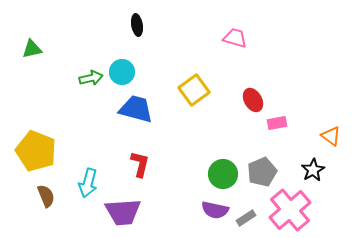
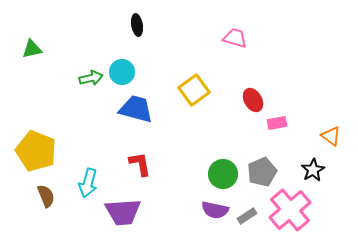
red L-shape: rotated 24 degrees counterclockwise
gray rectangle: moved 1 px right, 2 px up
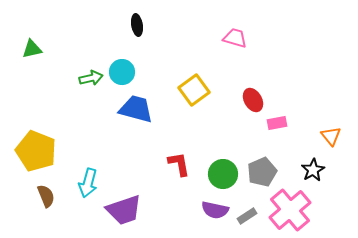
orange triangle: rotated 15 degrees clockwise
red L-shape: moved 39 px right
purple trapezoid: moved 1 px right, 2 px up; rotated 15 degrees counterclockwise
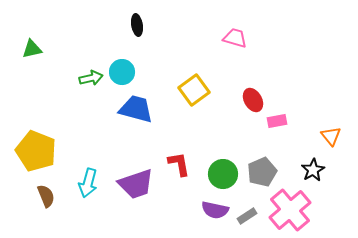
pink rectangle: moved 2 px up
purple trapezoid: moved 12 px right, 26 px up
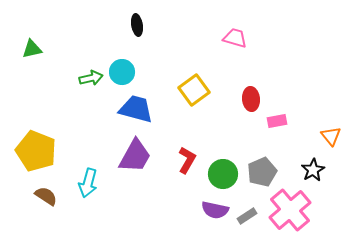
red ellipse: moved 2 px left, 1 px up; rotated 25 degrees clockwise
red L-shape: moved 8 px right, 4 px up; rotated 40 degrees clockwise
purple trapezoid: moved 1 px left, 28 px up; rotated 42 degrees counterclockwise
brown semicircle: rotated 35 degrees counterclockwise
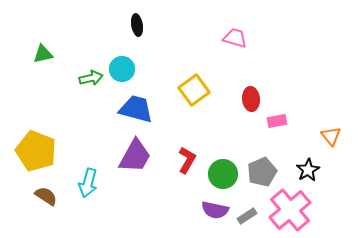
green triangle: moved 11 px right, 5 px down
cyan circle: moved 3 px up
black star: moved 5 px left
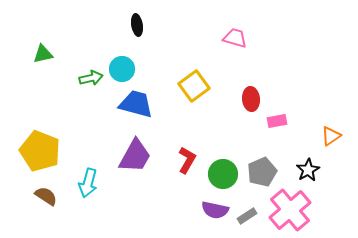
yellow square: moved 4 px up
blue trapezoid: moved 5 px up
orange triangle: rotated 35 degrees clockwise
yellow pentagon: moved 4 px right
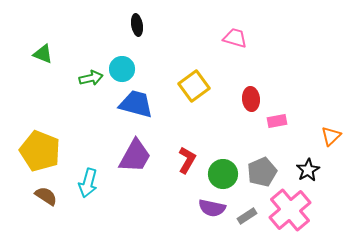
green triangle: rotated 35 degrees clockwise
orange triangle: rotated 10 degrees counterclockwise
purple semicircle: moved 3 px left, 2 px up
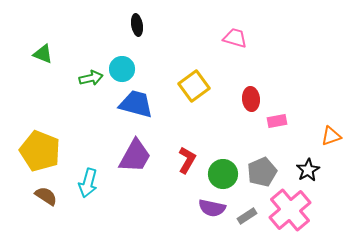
orange triangle: rotated 25 degrees clockwise
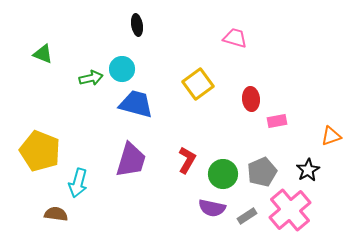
yellow square: moved 4 px right, 2 px up
purple trapezoid: moved 4 px left, 4 px down; rotated 12 degrees counterclockwise
cyan arrow: moved 10 px left
brown semicircle: moved 10 px right, 18 px down; rotated 25 degrees counterclockwise
